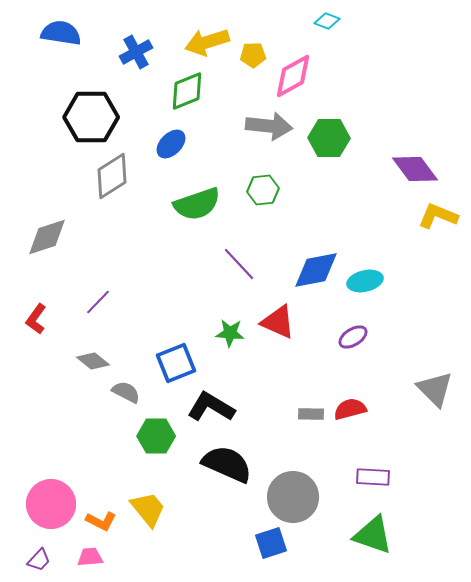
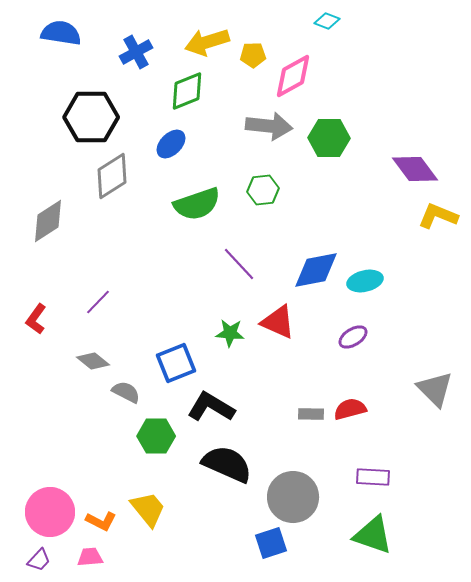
gray diamond at (47, 237): moved 1 px right, 16 px up; rotated 15 degrees counterclockwise
pink circle at (51, 504): moved 1 px left, 8 px down
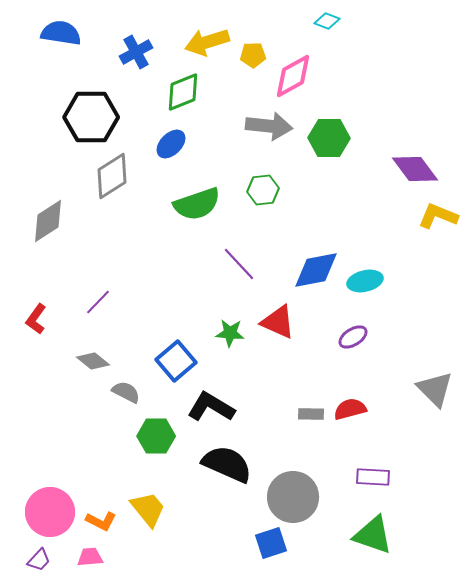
green diamond at (187, 91): moved 4 px left, 1 px down
blue square at (176, 363): moved 2 px up; rotated 18 degrees counterclockwise
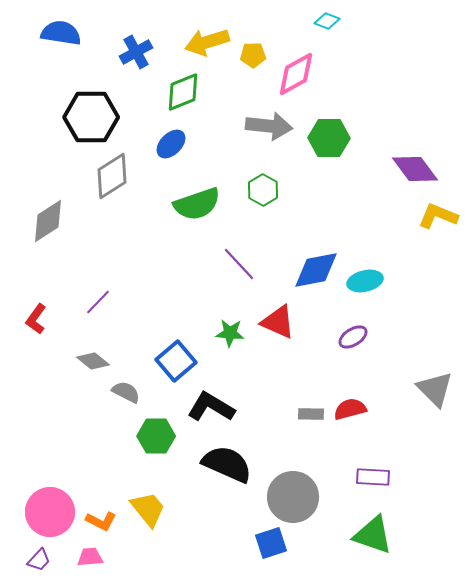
pink diamond at (293, 76): moved 3 px right, 2 px up
green hexagon at (263, 190): rotated 24 degrees counterclockwise
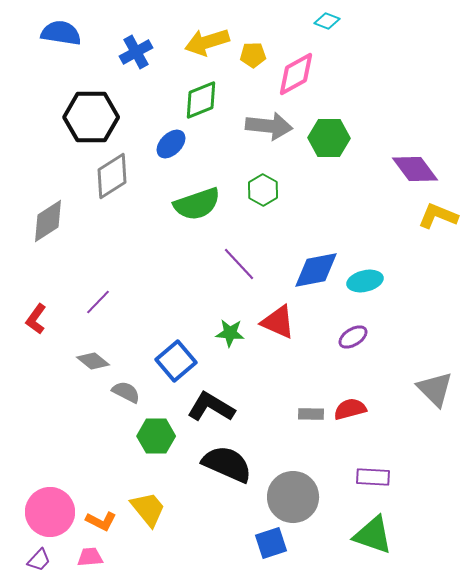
green diamond at (183, 92): moved 18 px right, 8 px down
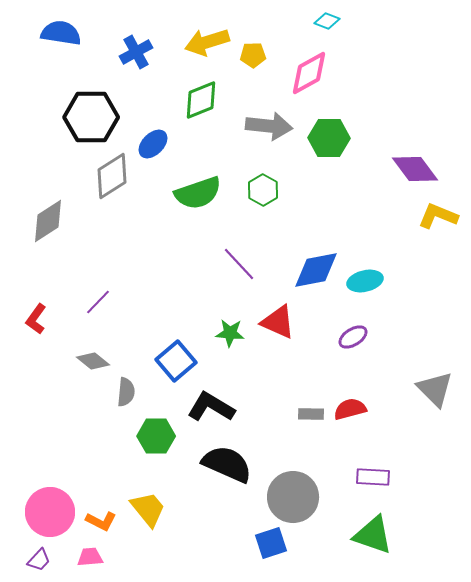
pink diamond at (296, 74): moved 13 px right, 1 px up
blue ellipse at (171, 144): moved 18 px left
green semicircle at (197, 204): moved 1 px right, 11 px up
gray semicircle at (126, 392): rotated 68 degrees clockwise
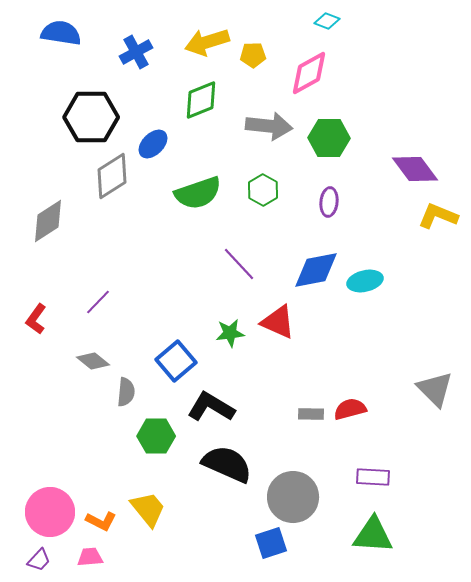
green star at (230, 333): rotated 12 degrees counterclockwise
purple ellipse at (353, 337): moved 24 px left, 135 px up; rotated 52 degrees counterclockwise
green triangle at (373, 535): rotated 15 degrees counterclockwise
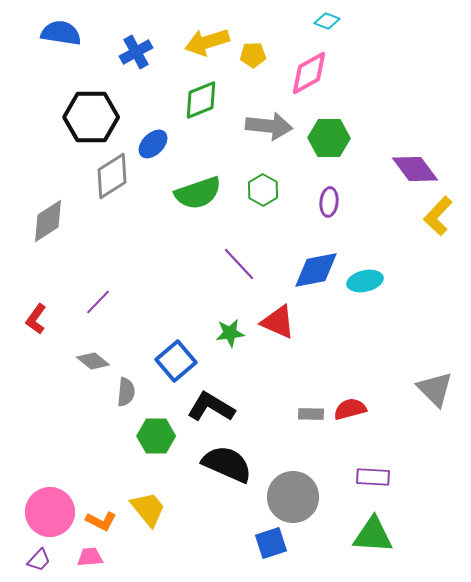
yellow L-shape at (438, 216): rotated 69 degrees counterclockwise
